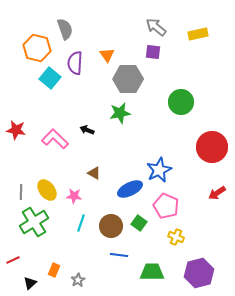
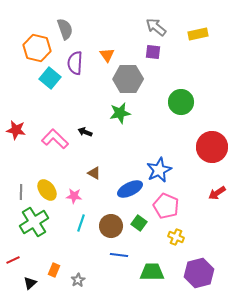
black arrow: moved 2 px left, 2 px down
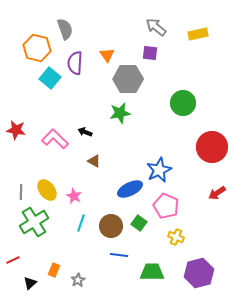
purple square: moved 3 px left, 1 px down
green circle: moved 2 px right, 1 px down
brown triangle: moved 12 px up
pink star: rotated 21 degrees clockwise
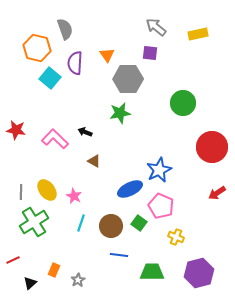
pink pentagon: moved 5 px left
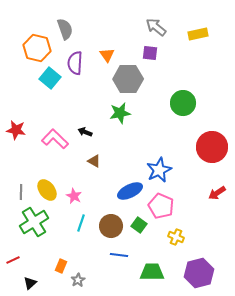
blue ellipse: moved 2 px down
green square: moved 2 px down
orange rectangle: moved 7 px right, 4 px up
